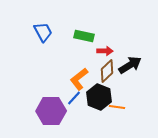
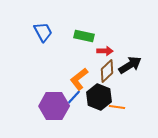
blue line: moved 1 px up
purple hexagon: moved 3 px right, 5 px up
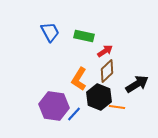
blue trapezoid: moved 7 px right
red arrow: rotated 35 degrees counterclockwise
black arrow: moved 7 px right, 19 px down
orange L-shape: rotated 20 degrees counterclockwise
blue line: moved 17 px down
purple hexagon: rotated 8 degrees clockwise
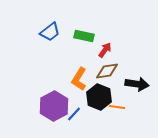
blue trapezoid: rotated 80 degrees clockwise
red arrow: moved 1 px up; rotated 21 degrees counterclockwise
brown diamond: rotated 35 degrees clockwise
black arrow: rotated 40 degrees clockwise
purple hexagon: rotated 24 degrees clockwise
